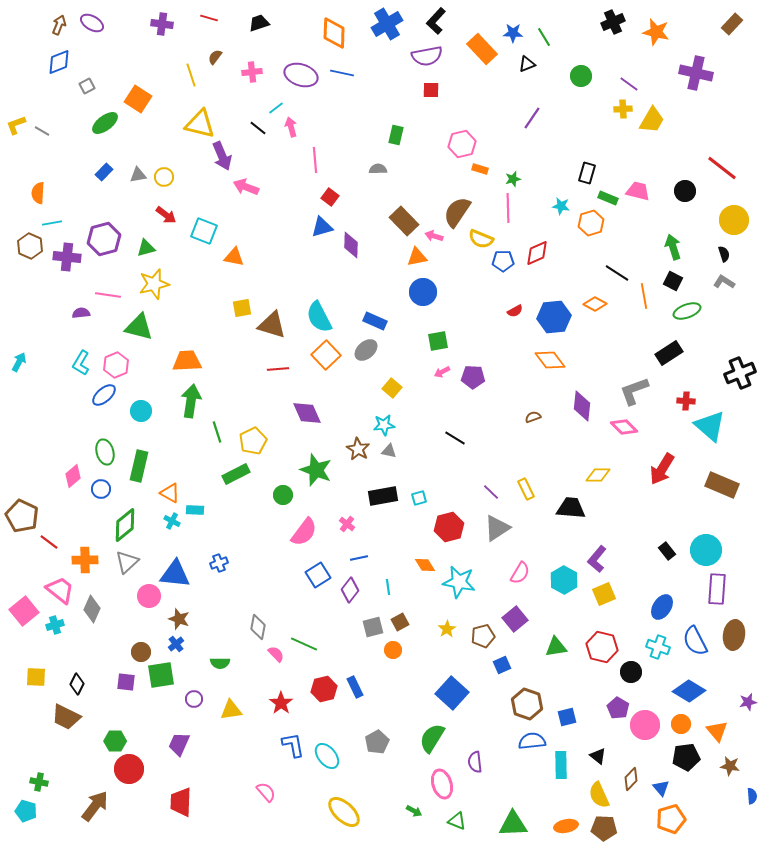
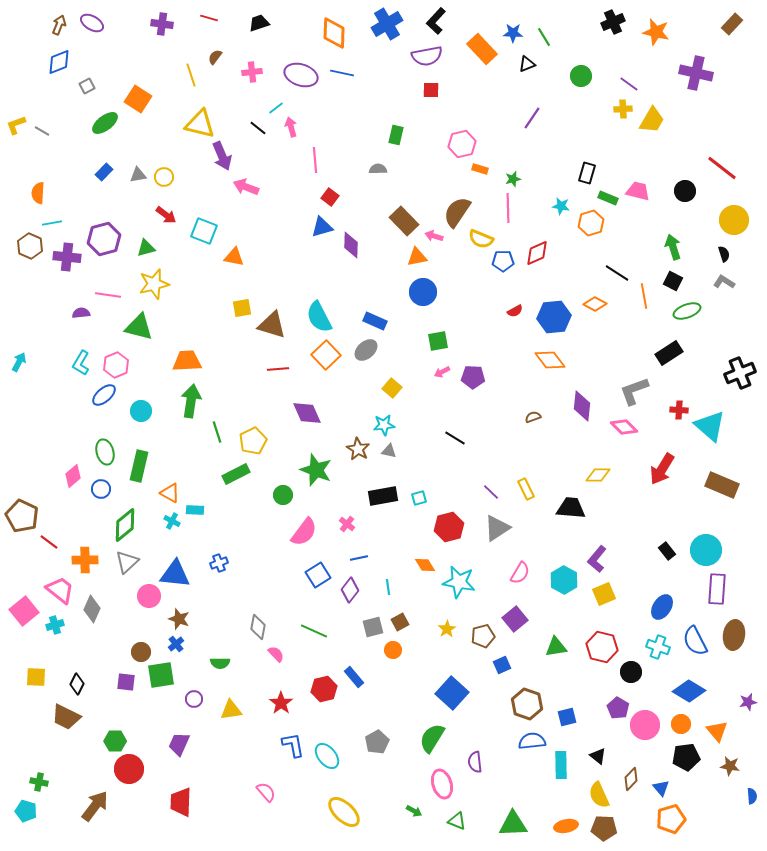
red cross at (686, 401): moved 7 px left, 9 px down
green line at (304, 644): moved 10 px right, 13 px up
blue rectangle at (355, 687): moved 1 px left, 10 px up; rotated 15 degrees counterclockwise
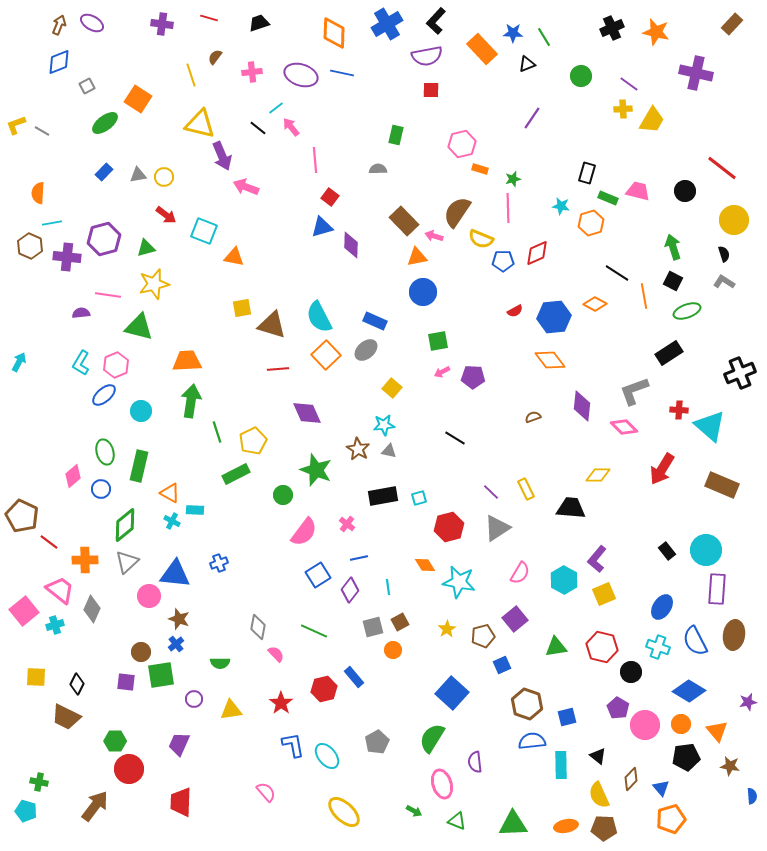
black cross at (613, 22): moved 1 px left, 6 px down
pink arrow at (291, 127): rotated 24 degrees counterclockwise
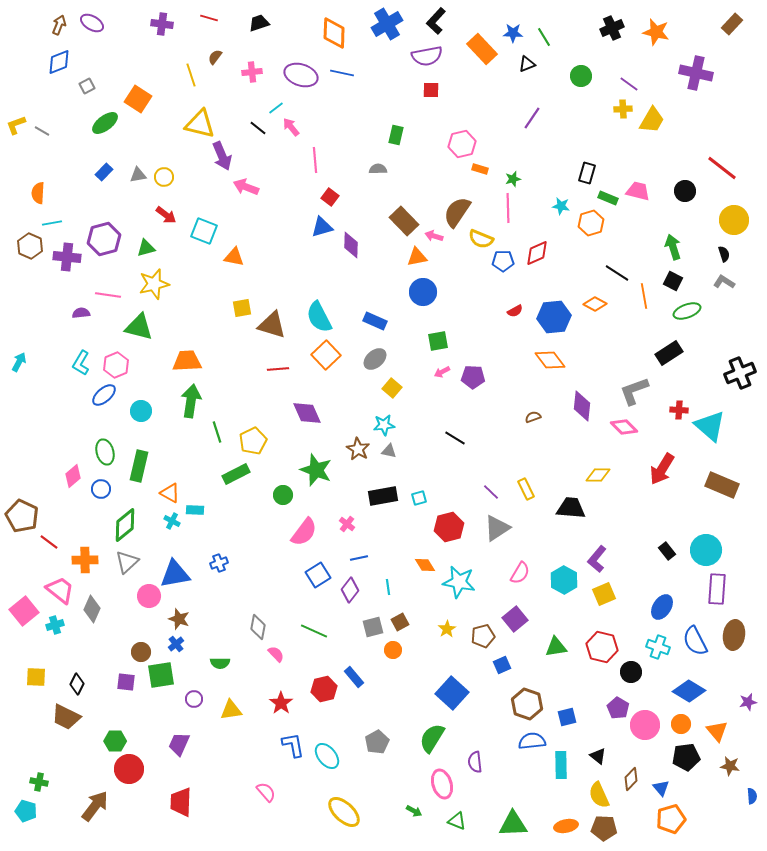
gray ellipse at (366, 350): moved 9 px right, 9 px down
blue triangle at (175, 574): rotated 16 degrees counterclockwise
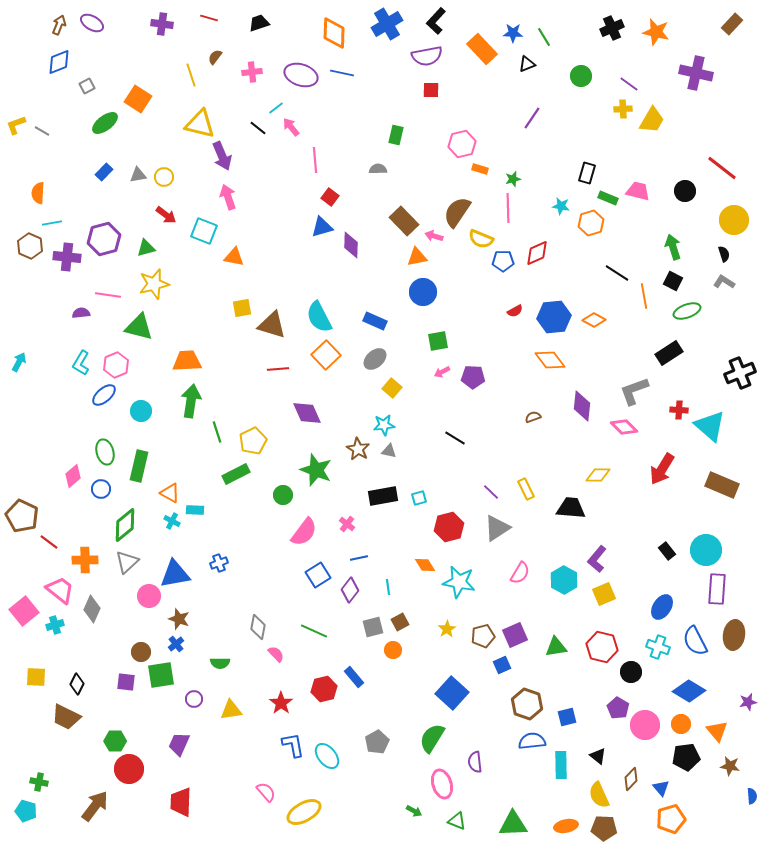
pink arrow at (246, 187): moved 18 px left, 10 px down; rotated 50 degrees clockwise
orange diamond at (595, 304): moved 1 px left, 16 px down
purple square at (515, 619): moved 16 px down; rotated 15 degrees clockwise
yellow ellipse at (344, 812): moved 40 px left; rotated 72 degrees counterclockwise
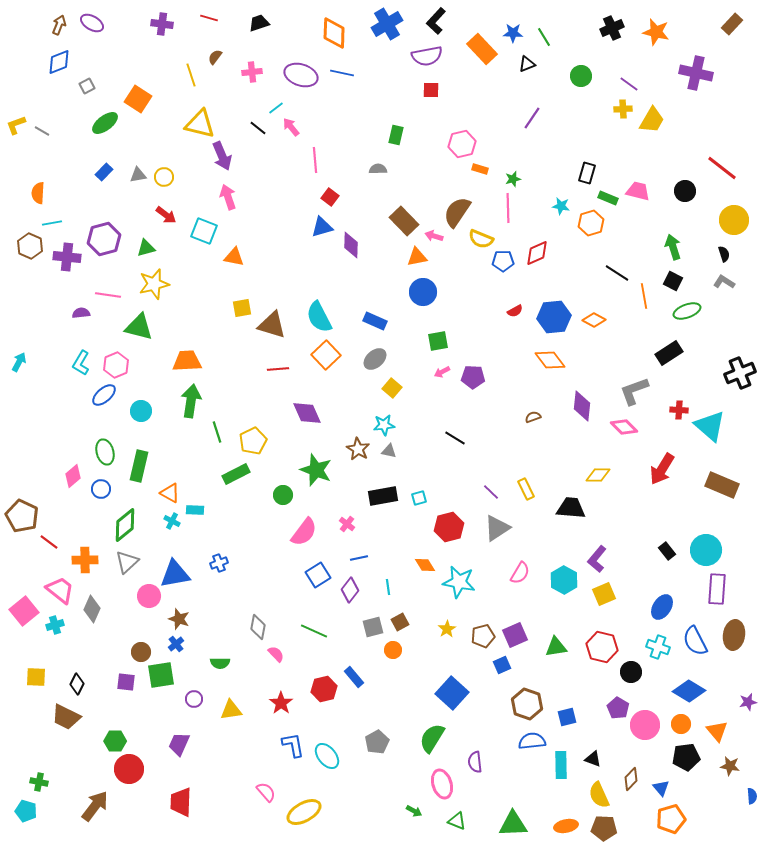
black triangle at (598, 756): moved 5 px left, 3 px down; rotated 18 degrees counterclockwise
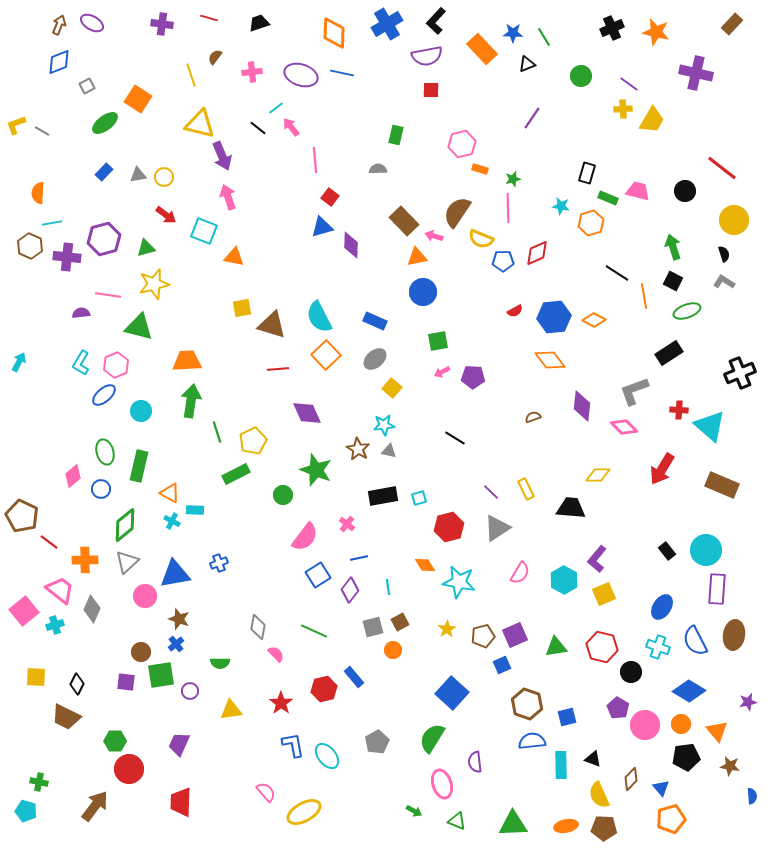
pink semicircle at (304, 532): moved 1 px right, 5 px down
pink circle at (149, 596): moved 4 px left
purple circle at (194, 699): moved 4 px left, 8 px up
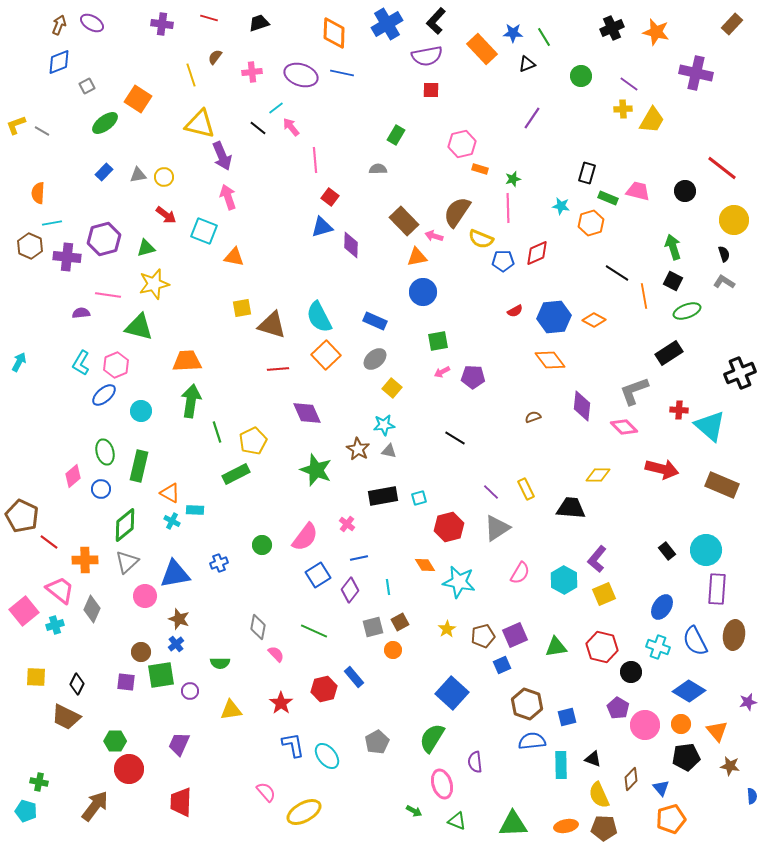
green rectangle at (396, 135): rotated 18 degrees clockwise
red arrow at (662, 469): rotated 108 degrees counterclockwise
green circle at (283, 495): moved 21 px left, 50 px down
